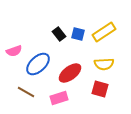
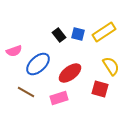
black rectangle: moved 1 px down
yellow semicircle: moved 7 px right, 2 px down; rotated 120 degrees counterclockwise
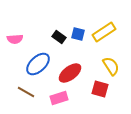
black rectangle: moved 2 px down; rotated 16 degrees counterclockwise
pink semicircle: moved 1 px right, 12 px up; rotated 14 degrees clockwise
